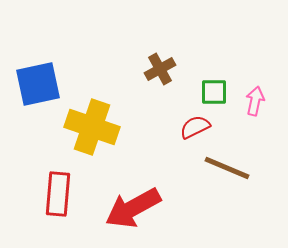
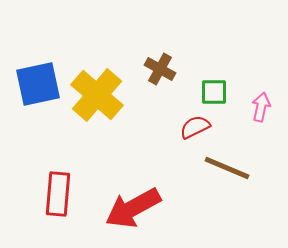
brown cross: rotated 32 degrees counterclockwise
pink arrow: moved 6 px right, 6 px down
yellow cross: moved 5 px right, 32 px up; rotated 22 degrees clockwise
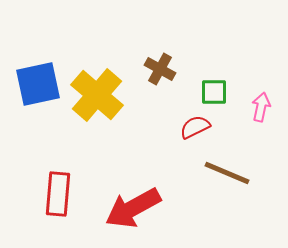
brown line: moved 5 px down
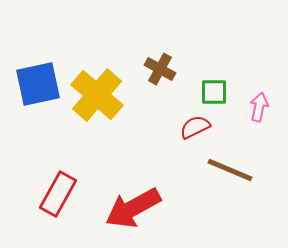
pink arrow: moved 2 px left
brown line: moved 3 px right, 3 px up
red rectangle: rotated 24 degrees clockwise
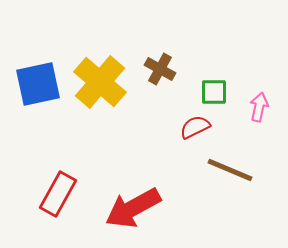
yellow cross: moved 3 px right, 13 px up
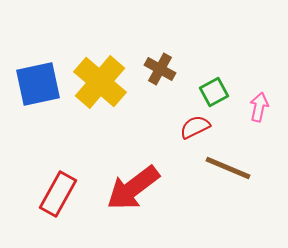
green square: rotated 28 degrees counterclockwise
brown line: moved 2 px left, 2 px up
red arrow: moved 20 px up; rotated 8 degrees counterclockwise
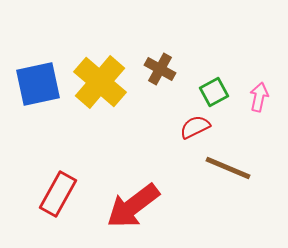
pink arrow: moved 10 px up
red arrow: moved 18 px down
